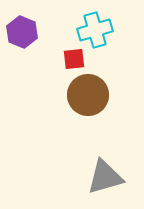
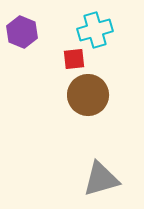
gray triangle: moved 4 px left, 2 px down
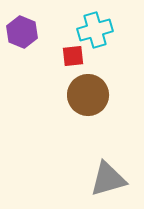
red square: moved 1 px left, 3 px up
gray triangle: moved 7 px right
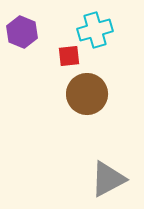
red square: moved 4 px left
brown circle: moved 1 px left, 1 px up
gray triangle: rotated 12 degrees counterclockwise
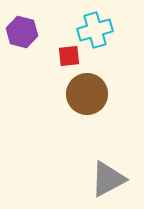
purple hexagon: rotated 8 degrees counterclockwise
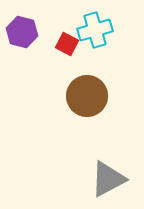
red square: moved 2 px left, 12 px up; rotated 35 degrees clockwise
brown circle: moved 2 px down
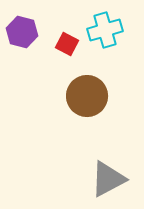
cyan cross: moved 10 px right
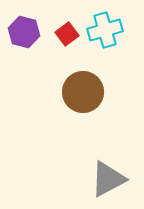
purple hexagon: moved 2 px right
red square: moved 10 px up; rotated 25 degrees clockwise
brown circle: moved 4 px left, 4 px up
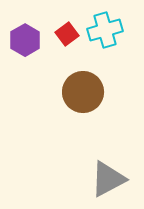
purple hexagon: moved 1 px right, 8 px down; rotated 16 degrees clockwise
